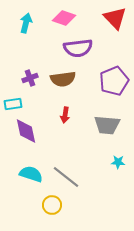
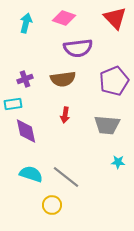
purple cross: moved 5 px left, 1 px down
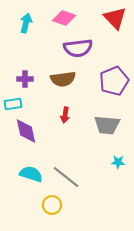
purple cross: rotated 21 degrees clockwise
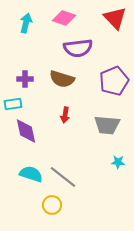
brown semicircle: moved 1 px left; rotated 25 degrees clockwise
gray line: moved 3 px left
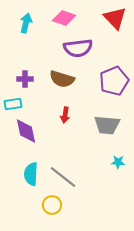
cyan semicircle: rotated 105 degrees counterclockwise
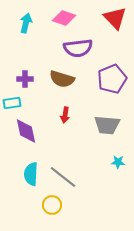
purple pentagon: moved 2 px left, 2 px up
cyan rectangle: moved 1 px left, 1 px up
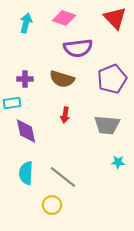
cyan semicircle: moved 5 px left, 1 px up
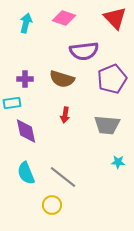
purple semicircle: moved 6 px right, 3 px down
cyan semicircle: rotated 25 degrees counterclockwise
